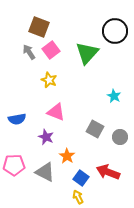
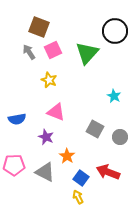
pink square: moved 2 px right; rotated 12 degrees clockwise
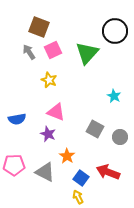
purple star: moved 2 px right, 3 px up
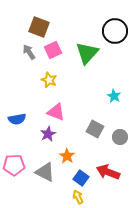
purple star: rotated 21 degrees clockwise
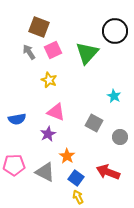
gray square: moved 1 px left, 6 px up
blue square: moved 5 px left
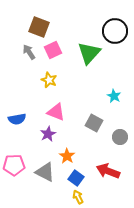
green triangle: moved 2 px right
red arrow: moved 1 px up
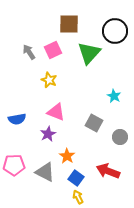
brown square: moved 30 px right, 3 px up; rotated 20 degrees counterclockwise
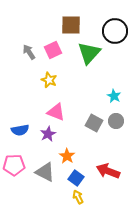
brown square: moved 2 px right, 1 px down
blue semicircle: moved 3 px right, 11 px down
gray circle: moved 4 px left, 16 px up
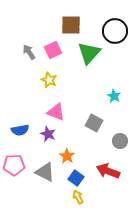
gray circle: moved 4 px right, 20 px down
purple star: rotated 21 degrees counterclockwise
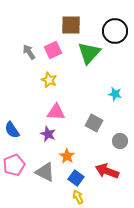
cyan star: moved 1 px right, 2 px up; rotated 16 degrees counterclockwise
pink triangle: rotated 18 degrees counterclockwise
blue semicircle: moved 8 px left; rotated 66 degrees clockwise
pink pentagon: rotated 20 degrees counterclockwise
red arrow: moved 1 px left
